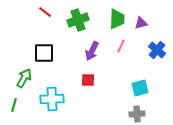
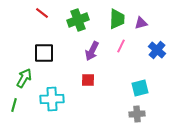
red line: moved 3 px left, 1 px down
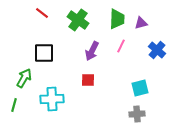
green cross: rotated 35 degrees counterclockwise
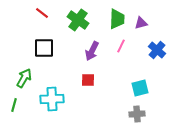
black square: moved 5 px up
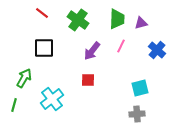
purple arrow: rotated 12 degrees clockwise
cyan cross: rotated 35 degrees counterclockwise
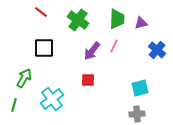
red line: moved 1 px left, 1 px up
pink line: moved 7 px left
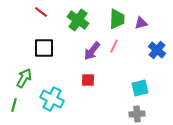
cyan cross: rotated 25 degrees counterclockwise
